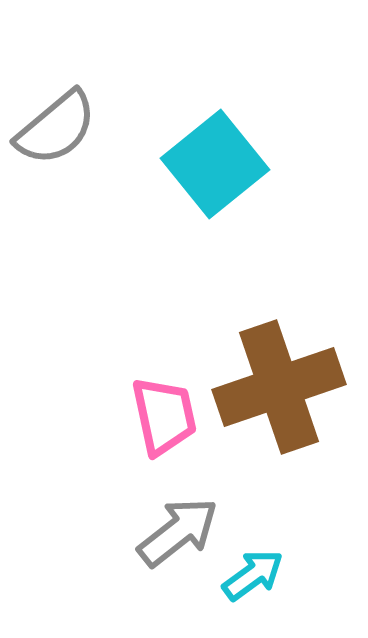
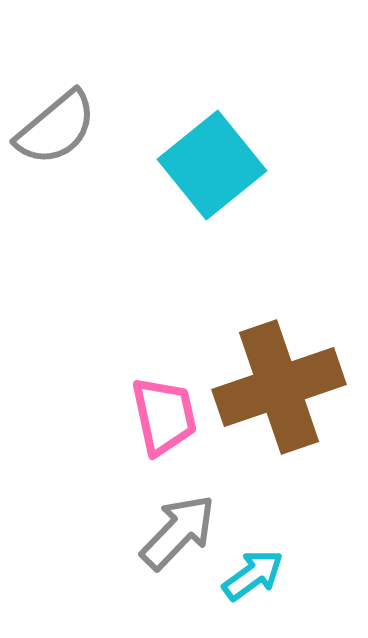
cyan square: moved 3 px left, 1 px down
gray arrow: rotated 8 degrees counterclockwise
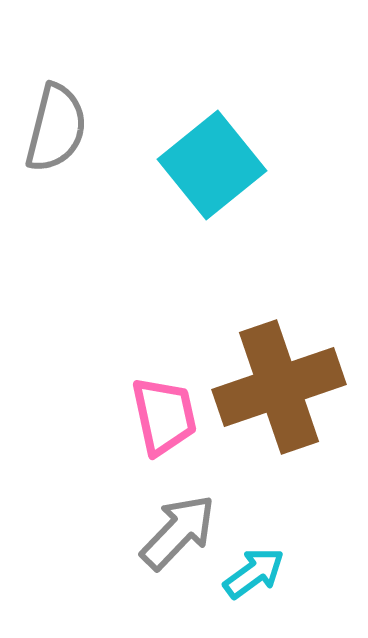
gray semicircle: rotated 36 degrees counterclockwise
cyan arrow: moved 1 px right, 2 px up
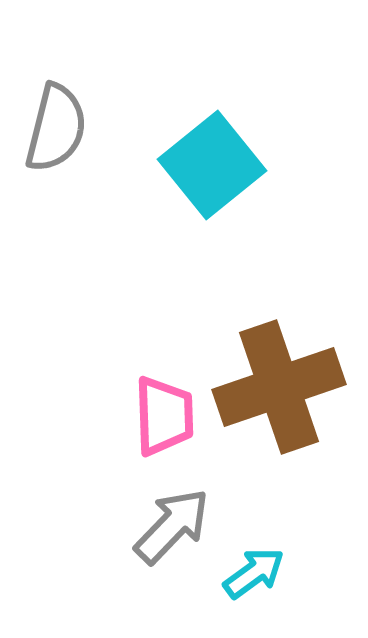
pink trapezoid: rotated 10 degrees clockwise
gray arrow: moved 6 px left, 6 px up
